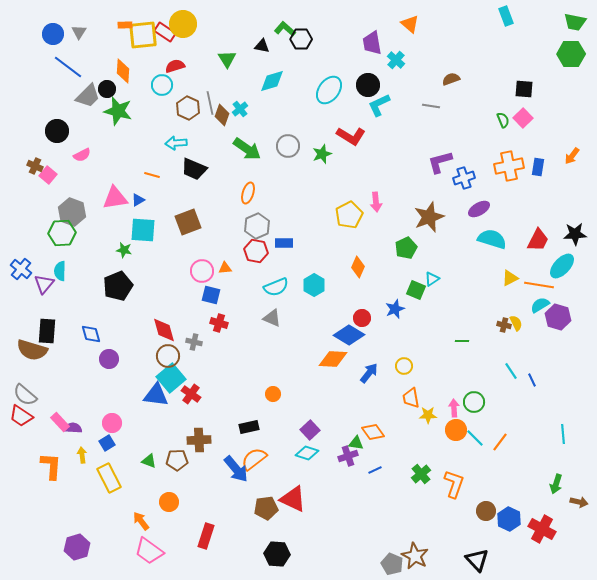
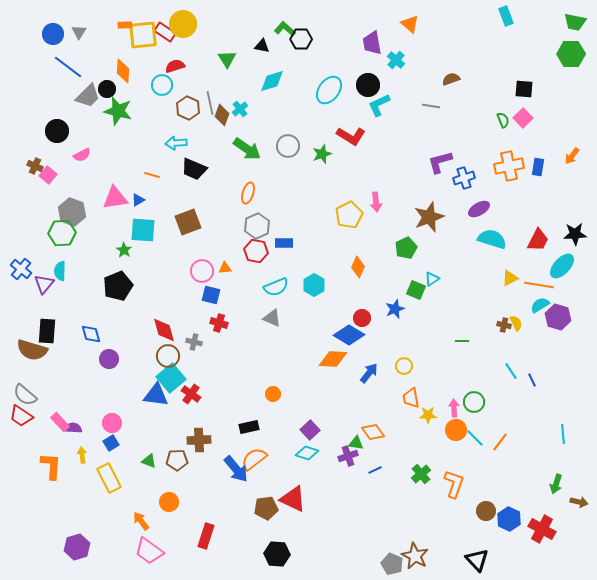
green star at (124, 250): rotated 21 degrees clockwise
blue square at (107, 443): moved 4 px right
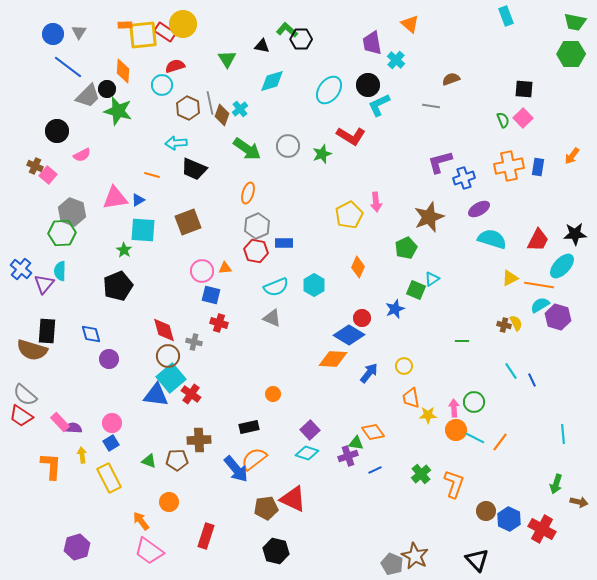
green L-shape at (285, 29): moved 2 px right, 1 px down
cyan line at (475, 438): rotated 18 degrees counterclockwise
black hexagon at (277, 554): moved 1 px left, 3 px up; rotated 10 degrees clockwise
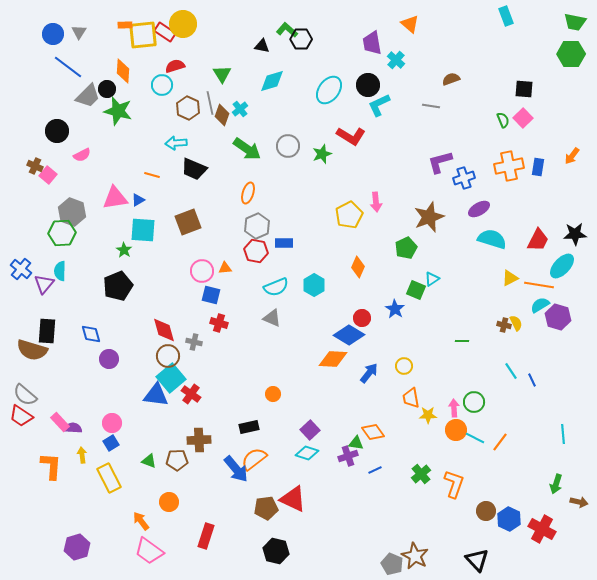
green triangle at (227, 59): moved 5 px left, 15 px down
blue star at (395, 309): rotated 18 degrees counterclockwise
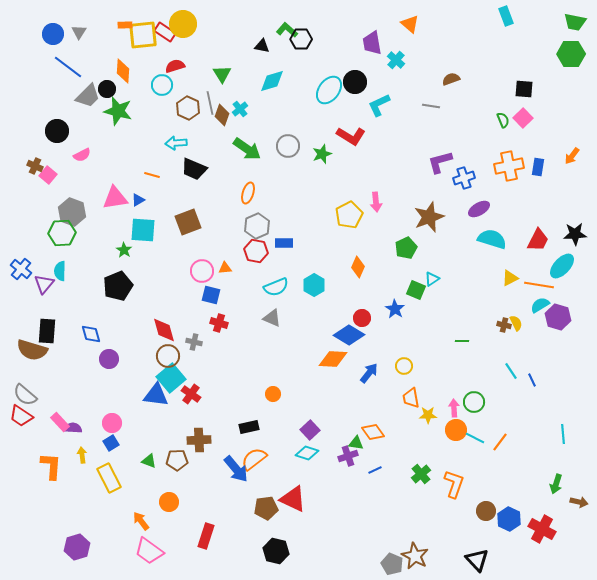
black circle at (368, 85): moved 13 px left, 3 px up
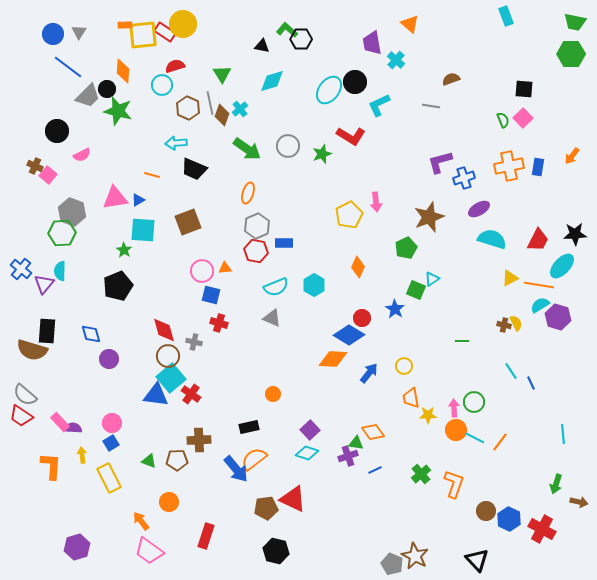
blue line at (532, 380): moved 1 px left, 3 px down
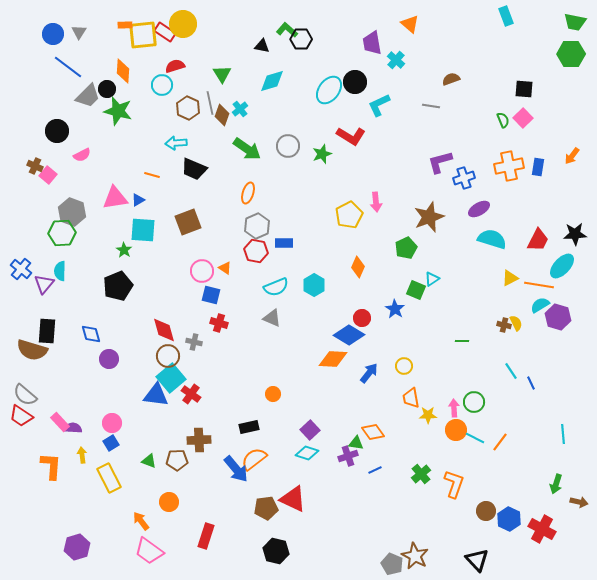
orange triangle at (225, 268): rotated 40 degrees clockwise
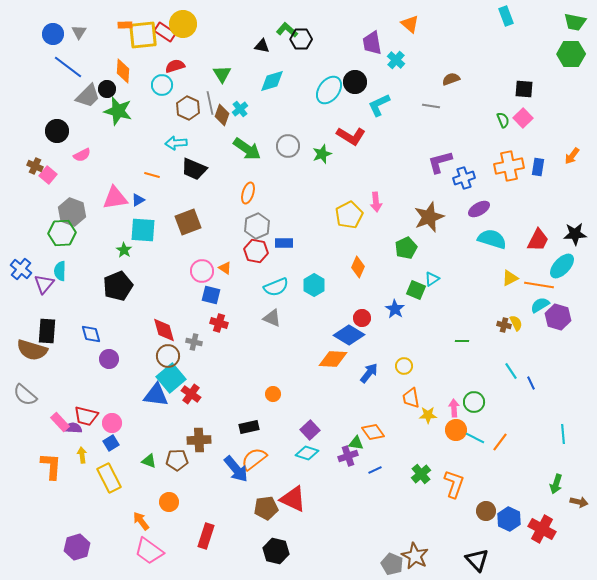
red trapezoid at (21, 416): moved 65 px right; rotated 20 degrees counterclockwise
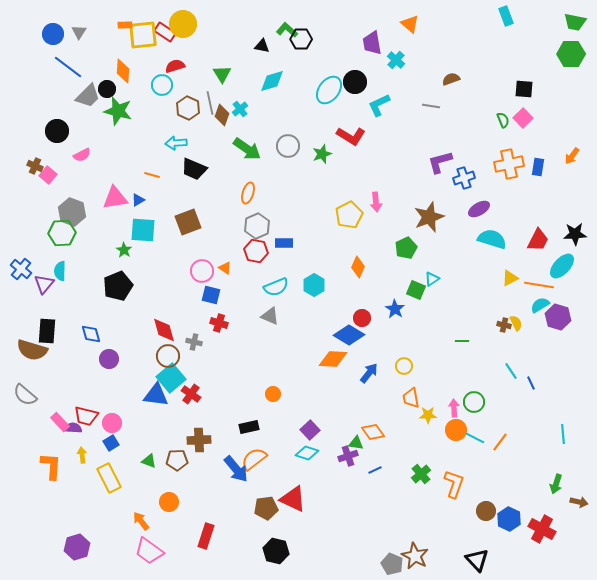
orange cross at (509, 166): moved 2 px up
gray triangle at (272, 318): moved 2 px left, 2 px up
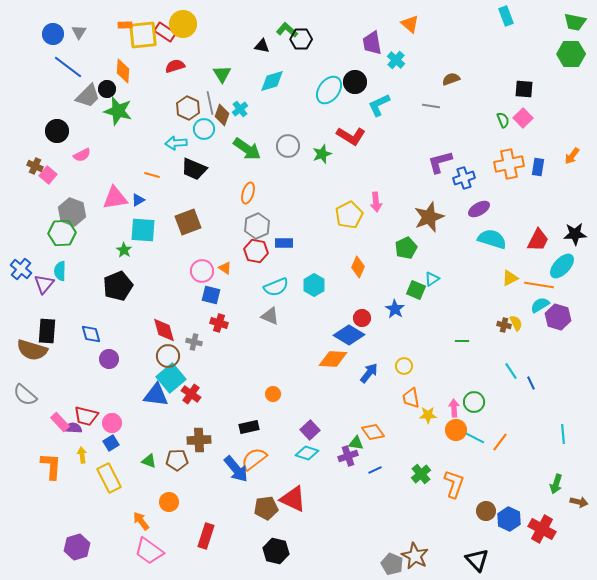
cyan circle at (162, 85): moved 42 px right, 44 px down
